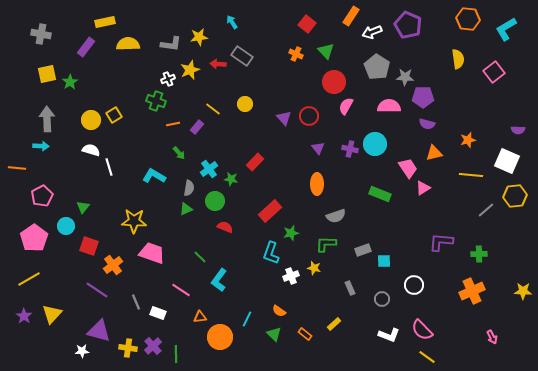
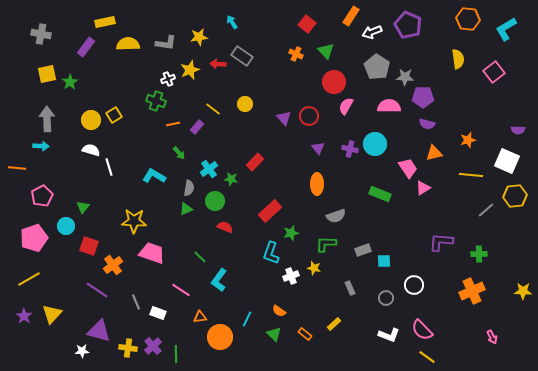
gray L-shape at (171, 44): moved 5 px left, 1 px up
pink pentagon at (34, 238): rotated 16 degrees clockwise
gray circle at (382, 299): moved 4 px right, 1 px up
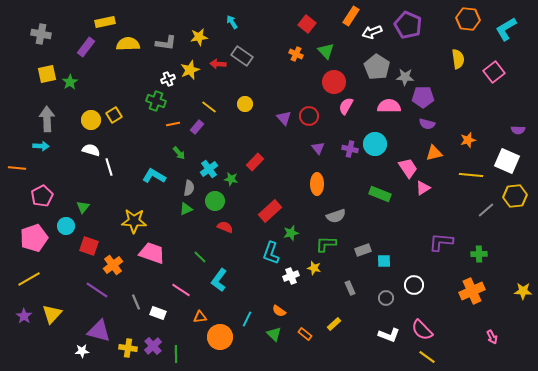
yellow line at (213, 109): moved 4 px left, 2 px up
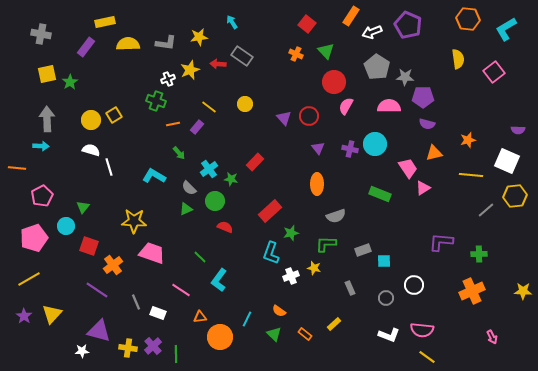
gray semicircle at (189, 188): rotated 126 degrees clockwise
pink semicircle at (422, 330): rotated 40 degrees counterclockwise
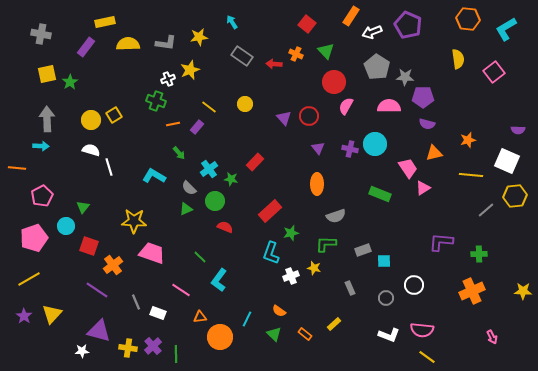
red arrow at (218, 64): moved 56 px right
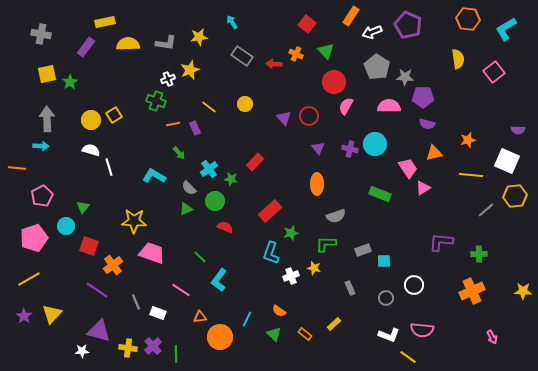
purple rectangle at (197, 127): moved 2 px left, 1 px down; rotated 64 degrees counterclockwise
yellow line at (427, 357): moved 19 px left
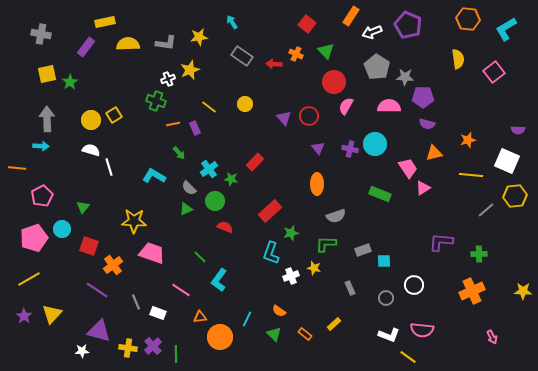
cyan circle at (66, 226): moved 4 px left, 3 px down
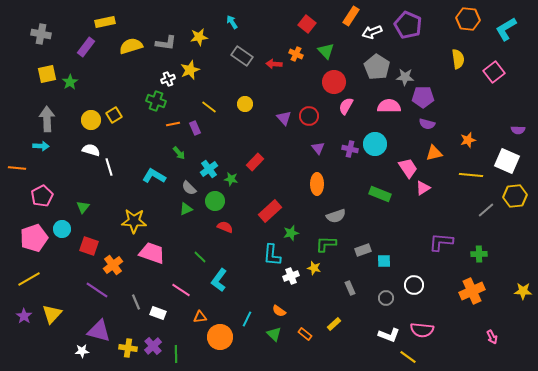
yellow semicircle at (128, 44): moved 3 px right, 2 px down; rotated 15 degrees counterclockwise
cyan L-shape at (271, 253): moved 1 px right, 2 px down; rotated 15 degrees counterclockwise
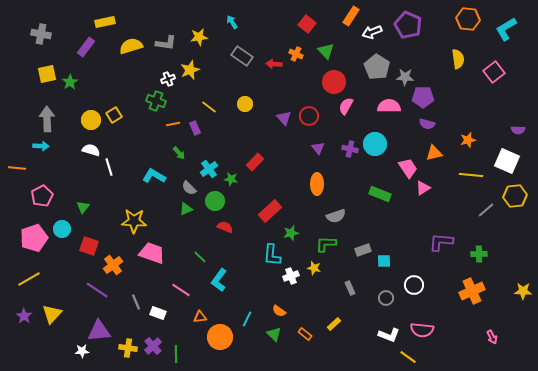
purple triangle at (99, 331): rotated 20 degrees counterclockwise
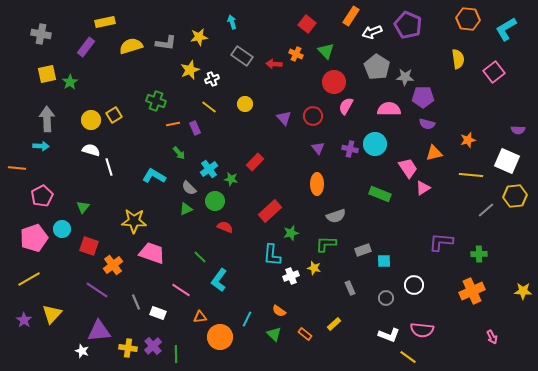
cyan arrow at (232, 22): rotated 16 degrees clockwise
white cross at (168, 79): moved 44 px right
pink semicircle at (389, 106): moved 3 px down
red circle at (309, 116): moved 4 px right
purple star at (24, 316): moved 4 px down
white star at (82, 351): rotated 24 degrees clockwise
